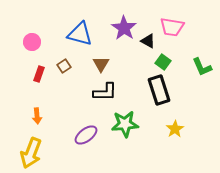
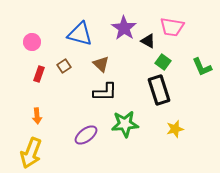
brown triangle: rotated 18 degrees counterclockwise
yellow star: rotated 18 degrees clockwise
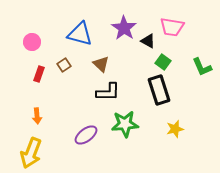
brown square: moved 1 px up
black L-shape: moved 3 px right
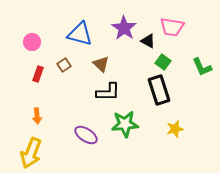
red rectangle: moved 1 px left
purple ellipse: rotated 70 degrees clockwise
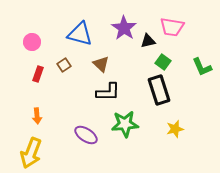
black triangle: rotated 42 degrees counterclockwise
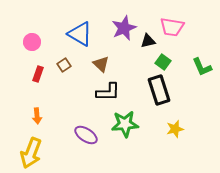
purple star: rotated 15 degrees clockwise
blue triangle: rotated 16 degrees clockwise
